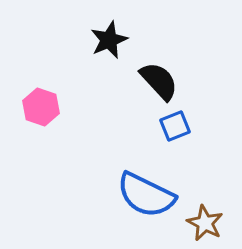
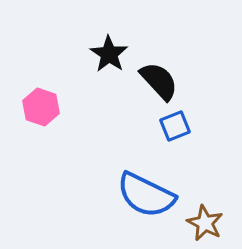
black star: moved 14 px down; rotated 15 degrees counterclockwise
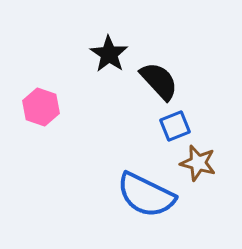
brown star: moved 7 px left, 60 px up; rotated 12 degrees counterclockwise
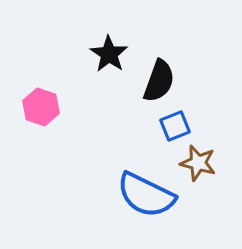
black semicircle: rotated 63 degrees clockwise
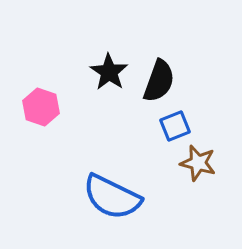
black star: moved 18 px down
blue semicircle: moved 34 px left, 2 px down
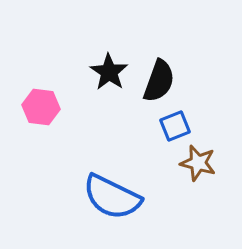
pink hexagon: rotated 12 degrees counterclockwise
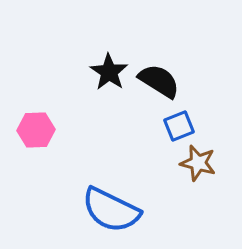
black semicircle: rotated 78 degrees counterclockwise
pink hexagon: moved 5 px left, 23 px down; rotated 9 degrees counterclockwise
blue square: moved 4 px right
blue semicircle: moved 1 px left, 13 px down
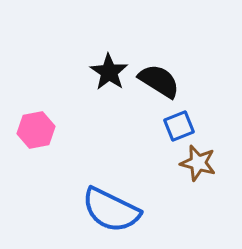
pink hexagon: rotated 9 degrees counterclockwise
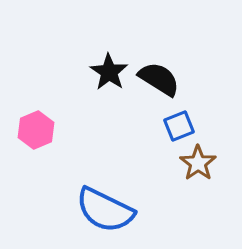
black semicircle: moved 2 px up
pink hexagon: rotated 12 degrees counterclockwise
brown star: rotated 21 degrees clockwise
blue semicircle: moved 6 px left
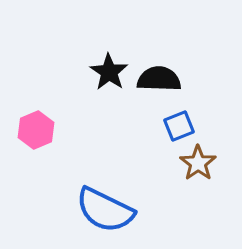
black semicircle: rotated 30 degrees counterclockwise
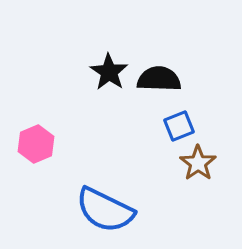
pink hexagon: moved 14 px down
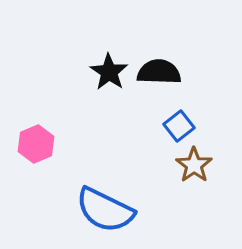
black semicircle: moved 7 px up
blue square: rotated 16 degrees counterclockwise
brown star: moved 4 px left, 2 px down
